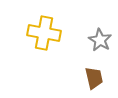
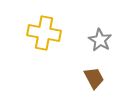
brown trapezoid: rotated 15 degrees counterclockwise
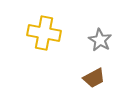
brown trapezoid: rotated 90 degrees clockwise
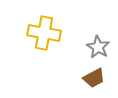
gray star: moved 2 px left, 7 px down
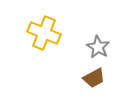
yellow cross: rotated 12 degrees clockwise
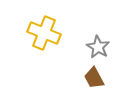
brown trapezoid: rotated 90 degrees clockwise
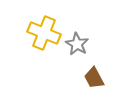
gray star: moved 21 px left, 3 px up
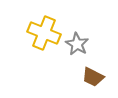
brown trapezoid: moved 1 px left, 1 px up; rotated 35 degrees counterclockwise
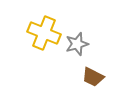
gray star: rotated 25 degrees clockwise
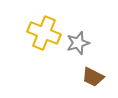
gray star: moved 1 px right, 1 px up
